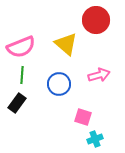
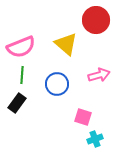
blue circle: moved 2 px left
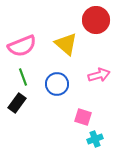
pink semicircle: moved 1 px right, 1 px up
green line: moved 1 px right, 2 px down; rotated 24 degrees counterclockwise
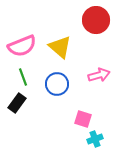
yellow triangle: moved 6 px left, 3 px down
pink square: moved 2 px down
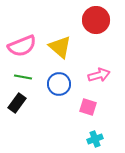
green line: rotated 60 degrees counterclockwise
blue circle: moved 2 px right
pink square: moved 5 px right, 12 px up
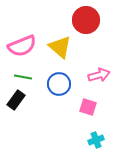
red circle: moved 10 px left
black rectangle: moved 1 px left, 3 px up
cyan cross: moved 1 px right, 1 px down
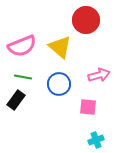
pink square: rotated 12 degrees counterclockwise
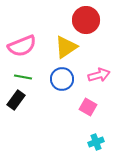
yellow triangle: moved 6 px right; rotated 45 degrees clockwise
blue circle: moved 3 px right, 5 px up
pink square: rotated 24 degrees clockwise
cyan cross: moved 2 px down
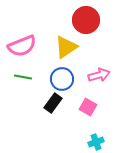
black rectangle: moved 37 px right, 3 px down
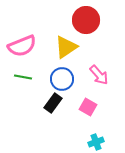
pink arrow: rotated 65 degrees clockwise
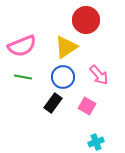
blue circle: moved 1 px right, 2 px up
pink square: moved 1 px left, 1 px up
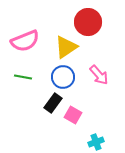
red circle: moved 2 px right, 2 px down
pink semicircle: moved 3 px right, 5 px up
pink square: moved 14 px left, 9 px down
